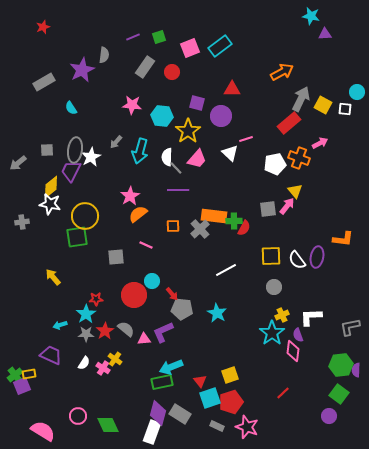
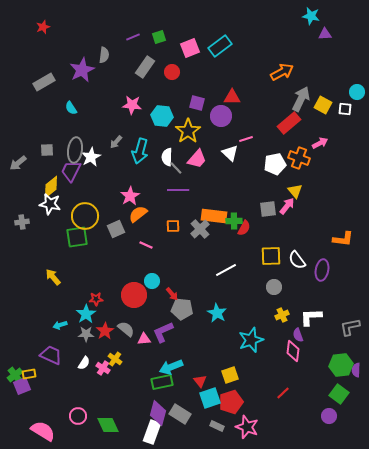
red triangle at (232, 89): moved 8 px down
gray square at (116, 257): moved 28 px up; rotated 18 degrees counterclockwise
purple ellipse at (317, 257): moved 5 px right, 13 px down
cyan star at (272, 333): moved 21 px left, 7 px down; rotated 15 degrees clockwise
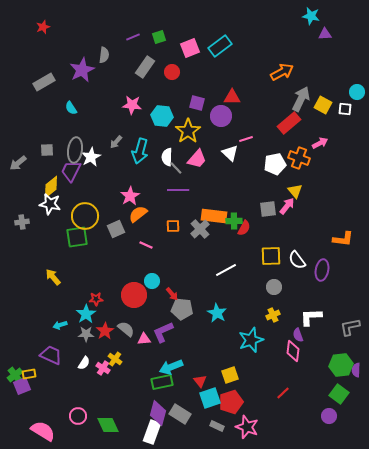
yellow cross at (282, 315): moved 9 px left
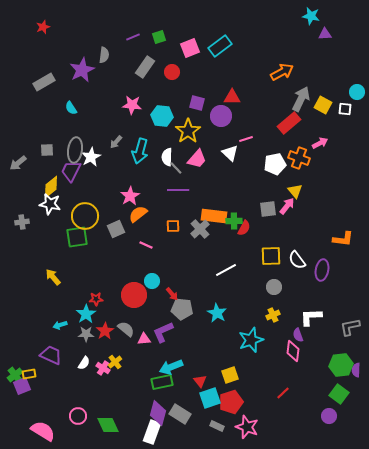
yellow cross at (115, 359): moved 3 px down; rotated 16 degrees clockwise
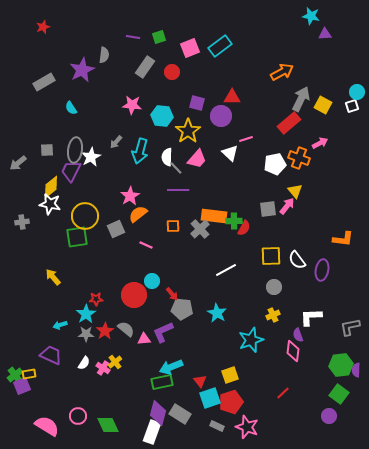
purple line at (133, 37): rotated 32 degrees clockwise
white square at (345, 109): moved 7 px right, 3 px up; rotated 24 degrees counterclockwise
pink semicircle at (43, 431): moved 4 px right, 5 px up
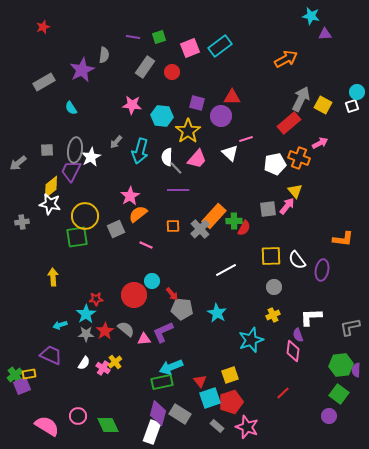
orange arrow at (282, 72): moved 4 px right, 13 px up
orange rectangle at (214, 216): rotated 55 degrees counterclockwise
yellow arrow at (53, 277): rotated 36 degrees clockwise
gray rectangle at (217, 426): rotated 16 degrees clockwise
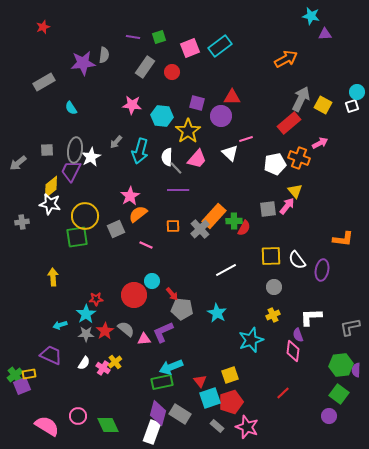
purple star at (82, 70): moved 1 px right, 7 px up; rotated 20 degrees clockwise
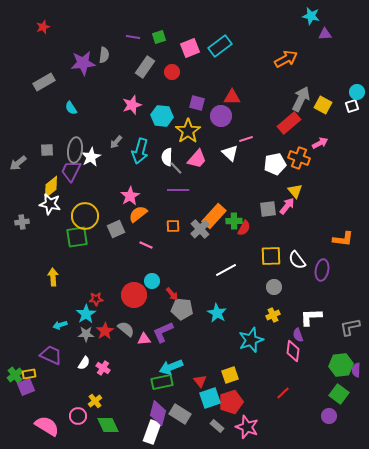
pink star at (132, 105): rotated 24 degrees counterclockwise
yellow cross at (115, 362): moved 20 px left, 39 px down
purple square at (22, 386): moved 4 px right, 1 px down
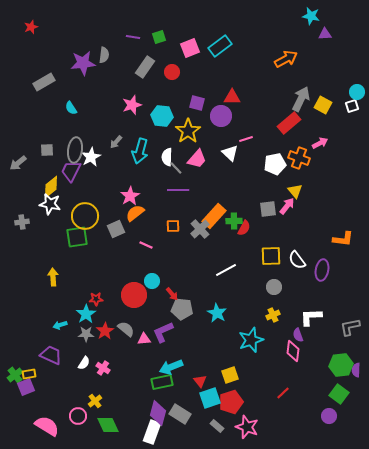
red star at (43, 27): moved 12 px left
orange semicircle at (138, 214): moved 3 px left, 1 px up
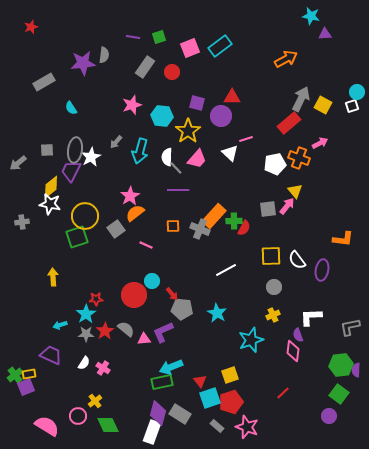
gray square at (116, 229): rotated 12 degrees counterclockwise
gray cross at (200, 229): rotated 24 degrees counterclockwise
green square at (77, 237): rotated 10 degrees counterclockwise
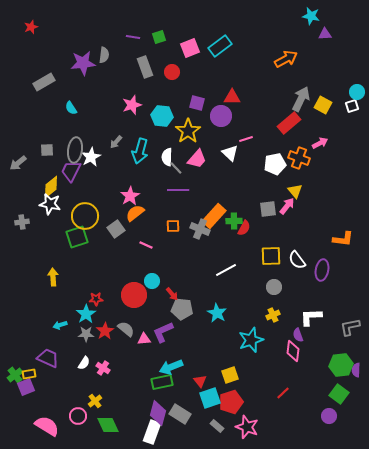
gray rectangle at (145, 67): rotated 55 degrees counterclockwise
purple trapezoid at (51, 355): moved 3 px left, 3 px down
